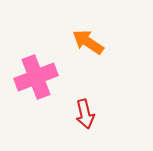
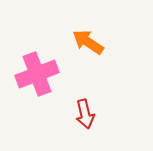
pink cross: moved 1 px right, 3 px up
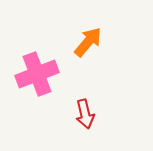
orange arrow: rotated 96 degrees clockwise
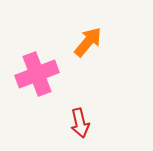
red arrow: moved 5 px left, 9 px down
